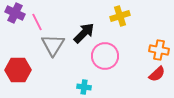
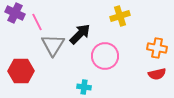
black arrow: moved 4 px left, 1 px down
orange cross: moved 2 px left, 2 px up
red hexagon: moved 3 px right, 1 px down
red semicircle: rotated 30 degrees clockwise
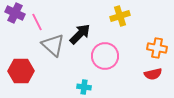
gray triangle: rotated 20 degrees counterclockwise
red semicircle: moved 4 px left
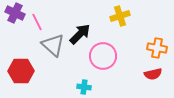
pink circle: moved 2 px left
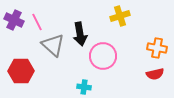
purple cross: moved 1 px left, 7 px down
black arrow: rotated 125 degrees clockwise
red semicircle: moved 2 px right
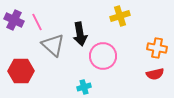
cyan cross: rotated 24 degrees counterclockwise
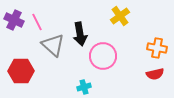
yellow cross: rotated 18 degrees counterclockwise
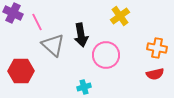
purple cross: moved 1 px left, 7 px up
black arrow: moved 1 px right, 1 px down
pink circle: moved 3 px right, 1 px up
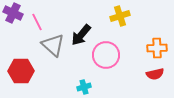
yellow cross: rotated 18 degrees clockwise
black arrow: rotated 50 degrees clockwise
orange cross: rotated 12 degrees counterclockwise
